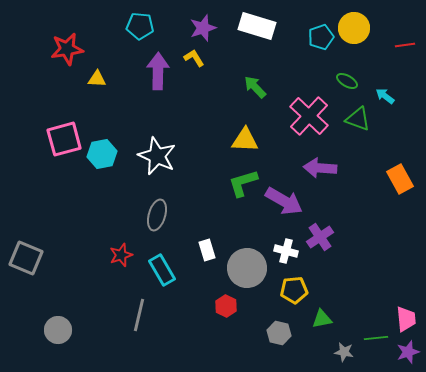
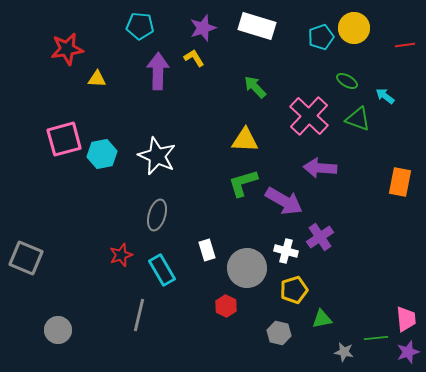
orange rectangle at (400, 179): moved 3 px down; rotated 40 degrees clockwise
yellow pentagon at (294, 290): rotated 12 degrees counterclockwise
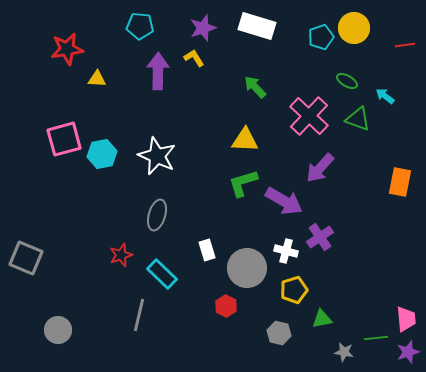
purple arrow at (320, 168): rotated 52 degrees counterclockwise
cyan rectangle at (162, 270): moved 4 px down; rotated 16 degrees counterclockwise
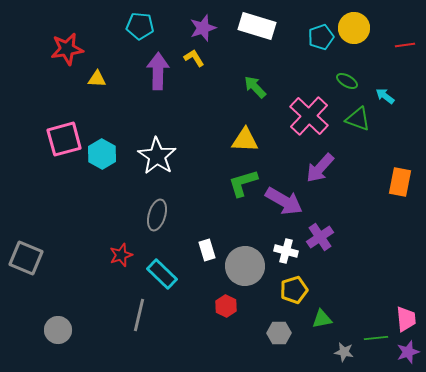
cyan hexagon at (102, 154): rotated 20 degrees counterclockwise
white star at (157, 156): rotated 9 degrees clockwise
gray circle at (247, 268): moved 2 px left, 2 px up
gray hexagon at (279, 333): rotated 15 degrees counterclockwise
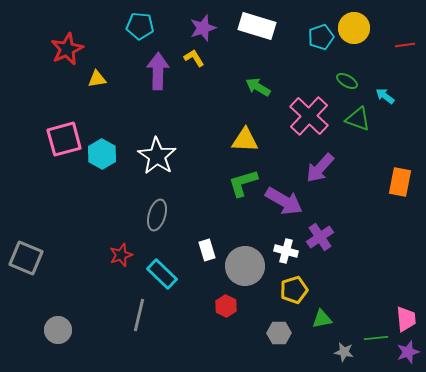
red star at (67, 49): rotated 16 degrees counterclockwise
yellow triangle at (97, 79): rotated 12 degrees counterclockwise
green arrow at (255, 87): moved 3 px right; rotated 15 degrees counterclockwise
